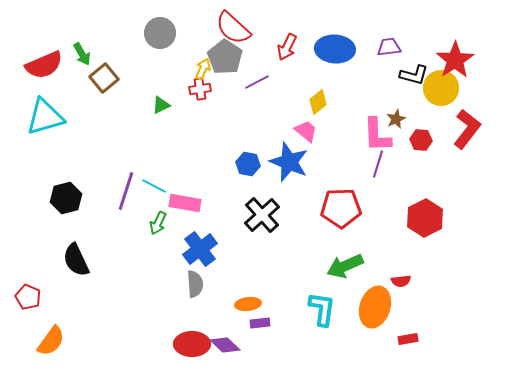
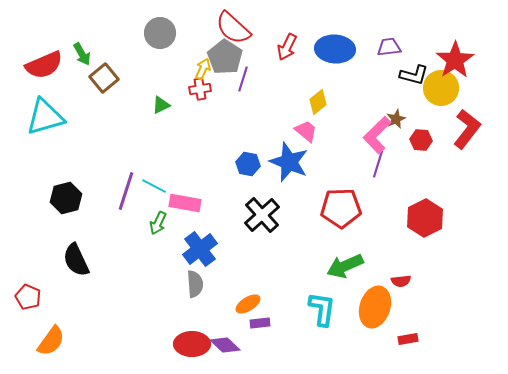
purple line at (257, 82): moved 14 px left, 3 px up; rotated 45 degrees counterclockwise
pink L-shape at (377, 135): rotated 48 degrees clockwise
orange ellipse at (248, 304): rotated 25 degrees counterclockwise
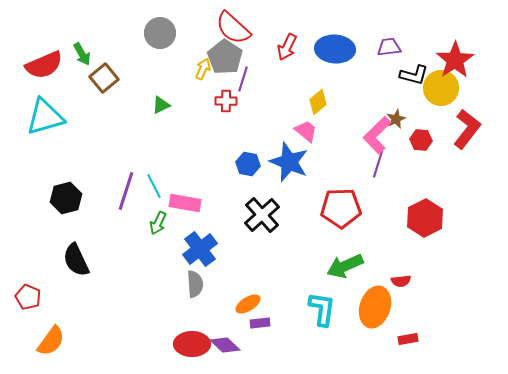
red cross at (200, 89): moved 26 px right, 12 px down; rotated 10 degrees clockwise
cyan line at (154, 186): rotated 35 degrees clockwise
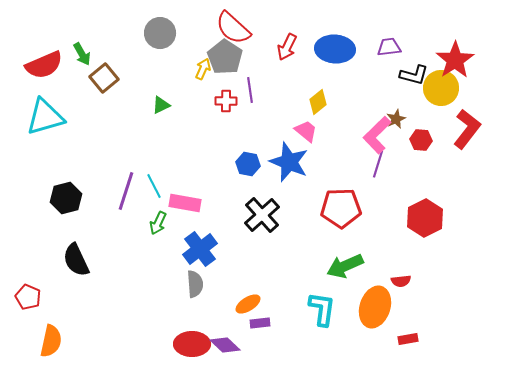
purple line at (243, 79): moved 7 px right, 11 px down; rotated 25 degrees counterclockwise
orange semicircle at (51, 341): rotated 24 degrees counterclockwise
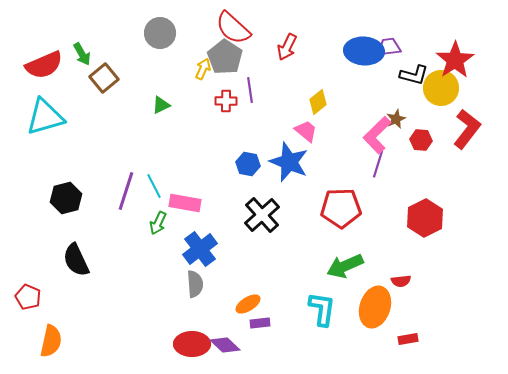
blue ellipse at (335, 49): moved 29 px right, 2 px down
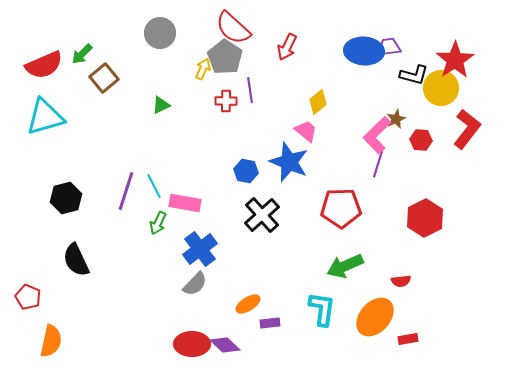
green arrow at (82, 54): rotated 75 degrees clockwise
blue hexagon at (248, 164): moved 2 px left, 7 px down
gray semicircle at (195, 284): rotated 48 degrees clockwise
orange ellipse at (375, 307): moved 10 px down; rotated 24 degrees clockwise
purple rectangle at (260, 323): moved 10 px right
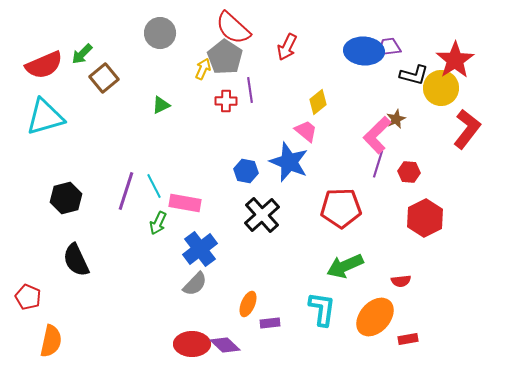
red hexagon at (421, 140): moved 12 px left, 32 px down
orange ellipse at (248, 304): rotated 35 degrees counterclockwise
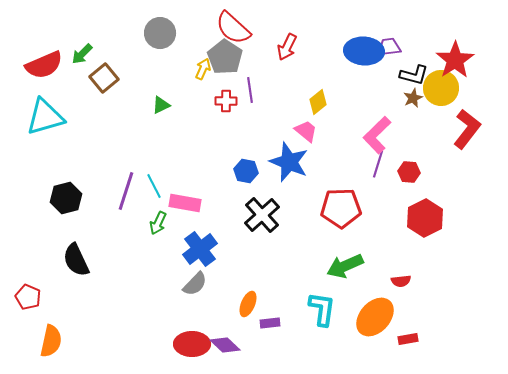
brown star at (396, 119): moved 17 px right, 21 px up
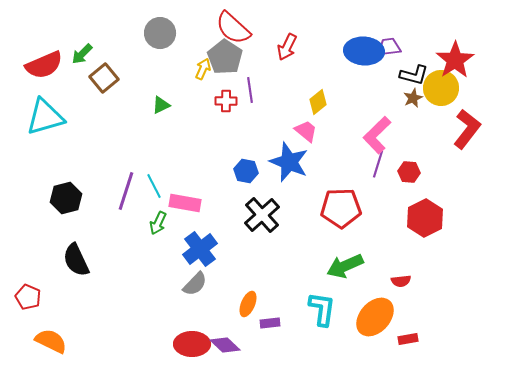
orange semicircle at (51, 341): rotated 76 degrees counterclockwise
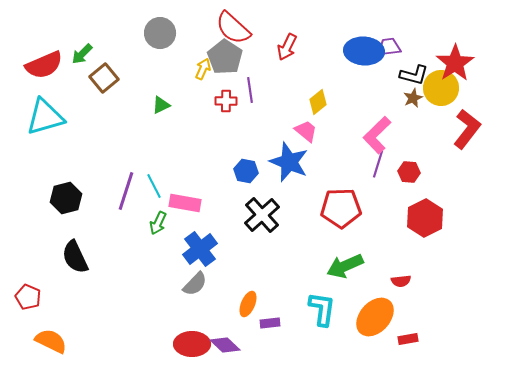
red star at (455, 60): moved 3 px down
black semicircle at (76, 260): moved 1 px left, 3 px up
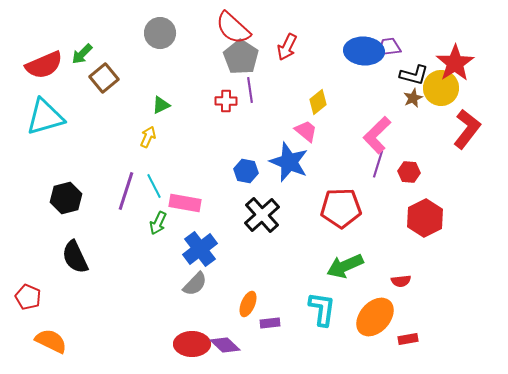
gray pentagon at (225, 57): moved 16 px right
yellow arrow at (203, 69): moved 55 px left, 68 px down
